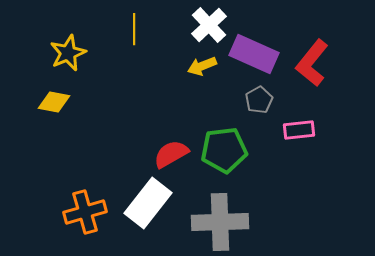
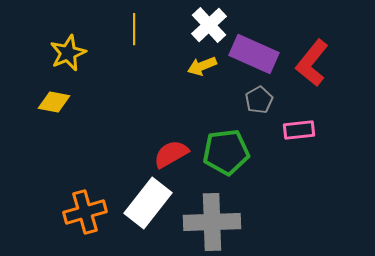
green pentagon: moved 2 px right, 2 px down
gray cross: moved 8 px left
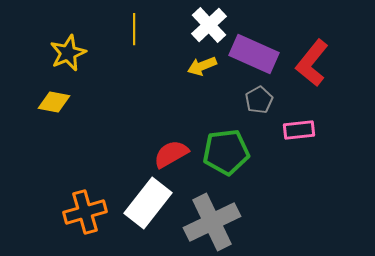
gray cross: rotated 24 degrees counterclockwise
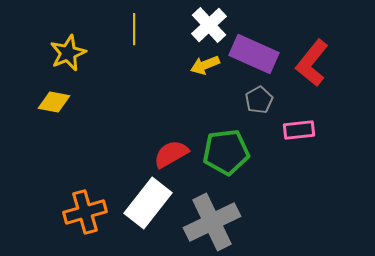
yellow arrow: moved 3 px right, 1 px up
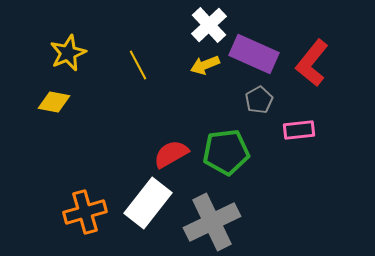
yellow line: moved 4 px right, 36 px down; rotated 28 degrees counterclockwise
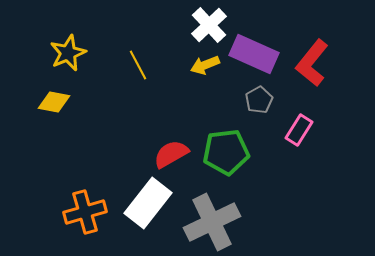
pink rectangle: rotated 52 degrees counterclockwise
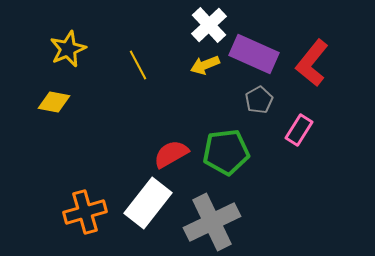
yellow star: moved 4 px up
